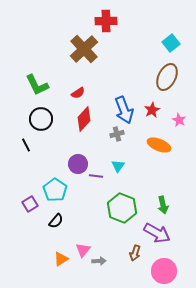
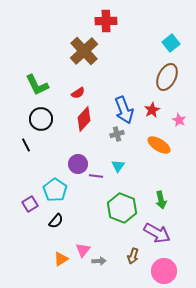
brown cross: moved 2 px down
orange ellipse: rotated 10 degrees clockwise
green arrow: moved 2 px left, 5 px up
brown arrow: moved 2 px left, 3 px down
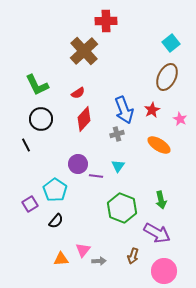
pink star: moved 1 px right, 1 px up
orange triangle: rotated 28 degrees clockwise
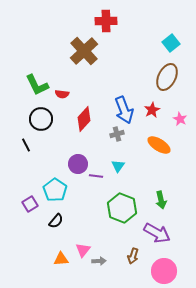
red semicircle: moved 16 px left, 1 px down; rotated 40 degrees clockwise
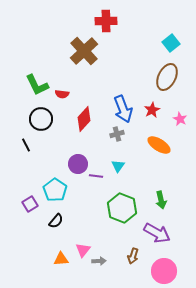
blue arrow: moved 1 px left, 1 px up
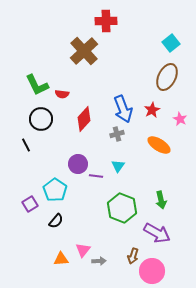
pink circle: moved 12 px left
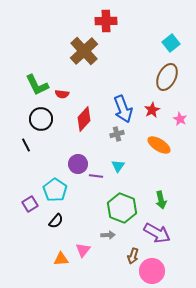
gray arrow: moved 9 px right, 26 px up
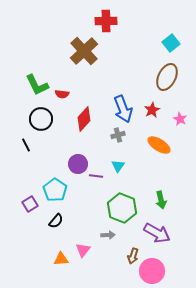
gray cross: moved 1 px right, 1 px down
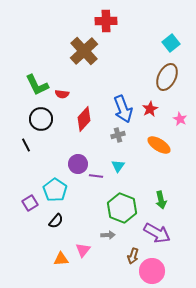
red star: moved 2 px left, 1 px up
purple square: moved 1 px up
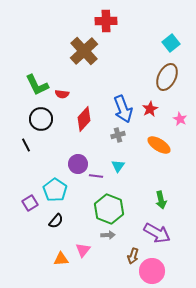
green hexagon: moved 13 px left, 1 px down
